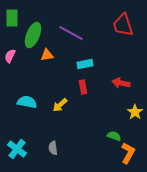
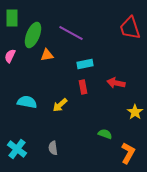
red trapezoid: moved 7 px right, 3 px down
red arrow: moved 5 px left
green semicircle: moved 9 px left, 2 px up
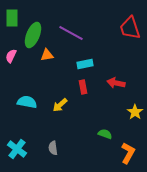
pink semicircle: moved 1 px right
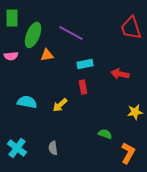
red trapezoid: moved 1 px right
pink semicircle: rotated 120 degrees counterclockwise
red arrow: moved 4 px right, 9 px up
yellow star: rotated 28 degrees clockwise
cyan cross: moved 1 px up
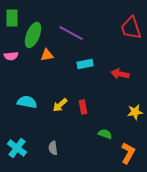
red rectangle: moved 20 px down
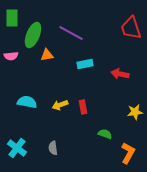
yellow arrow: rotated 21 degrees clockwise
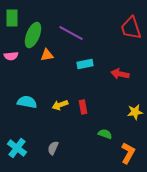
gray semicircle: rotated 32 degrees clockwise
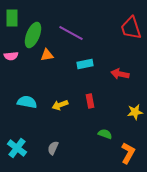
red rectangle: moved 7 px right, 6 px up
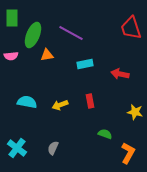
yellow star: rotated 21 degrees clockwise
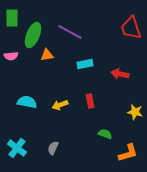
purple line: moved 1 px left, 1 px up
orange L-shape: rotated 45 degrees clockwise
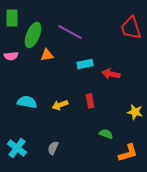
red arrow: moved 9 px left
green semicircle: moved 1 px right
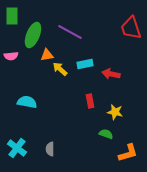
green rectangle: moved 2 px up
yellow arrow: moved 36 px up; rotated 63 degrees clockwise
yellow star: moved 20 px left
gray semicircle: moved 3 px left, 1 px down; rotated 24 degrees counterclockwise
